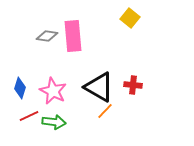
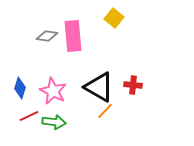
yellow square: moved 16 px left
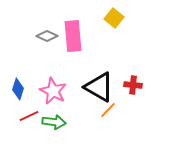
gray diamond: rotated 15 degrees clockwise
blue diamond: moved 2 px left, 1 px down
orange line: moved 3 px right, 1 px up
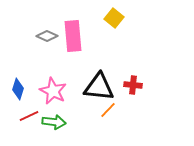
black triangle: rotated 24 degrees counterclockwise
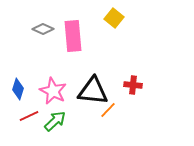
gray diamond: moved 4 px left, 7 px up
black triangle: moved 6 px left, 4 px down
green arrow: moved 1 px right, 1 px up; rotated 50 degrees counterclockwise
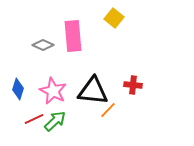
gray diamond: moved 16 px down
red line: moved 5 px right, 3 px down
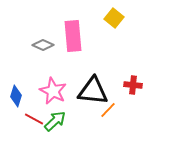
blue diamond: moved 2 px left, 7 px down
red line: rotated 54 degrees clockwise
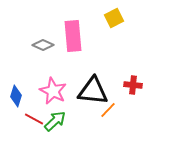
yellow square: rotated 24 degrees clockwise
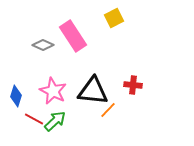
pink rectangle: rotated 28 degrees counterclockwise
